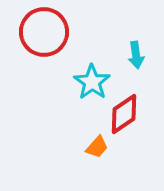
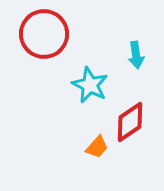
red circle: moved 2 px down
cyan star: moved 2 px left, 3 px down; rotated 9 degrees counterclockwise
red diamond: moved 6 px right, 8 px down
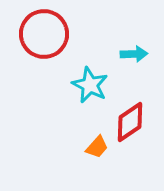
cyan arrow: moved 2 px left, 1 px up; rotated 84 degrees counterclockwise
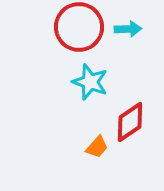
red circle: moved 35 px right, 7 px up
cyan arrow: moved 6 px left, 25 px up
cyan star: moved 3 px up; rotated 6 degrees counterclockwise
